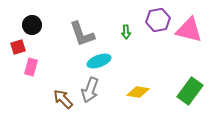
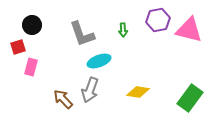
green arrow: moved 3 px left, 2 px up
green rectangle: moved 7 px down
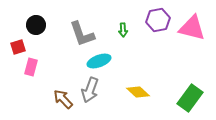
black circle: moved 4 px right
pink triangle: moved 3 px right, 2 px up
yellow diamond: rotated 35 degrees clockwise
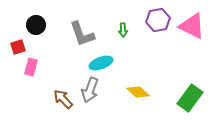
pink triangle: moved 2 px up; rotated 12 degrees clockwise
cyan ellipse: moved 2 px right, 2 px down
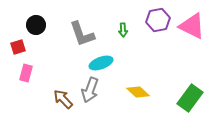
pink rectangle: moved 5 px left, 6 px down
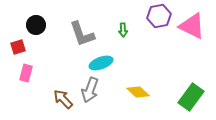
purple hexagon: moved 1 px right, 4 px up
green rectangle: moved 1 px right, 1 px up
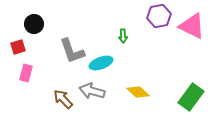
black circle: moved 2 px left, 1 px up
green arrow: moved 6 px down
gray L-shape: moved 10 px left, 17 px down
gray arrow: moved 2 px right, 1 px down; rotated 85 degrees clockwise
